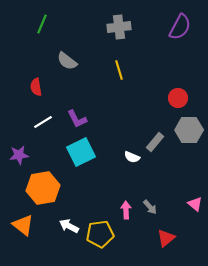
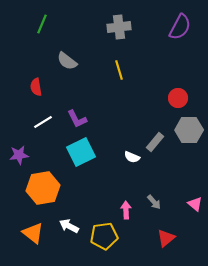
gray arrow: moved 4 px right, 5 px up
orange triangle: moved 10 px right, 8 px down
yellow pentagon: moved 4 px right, 2 px down
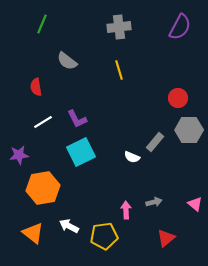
gray arrow: rotated 63 degrees counterclockwise
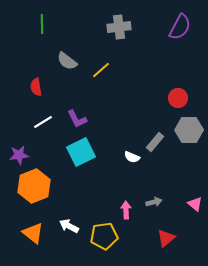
green line: rotated 24 degrees counterclockwise
yellow line: moved 18 px left; rotated 66 degrees clockwise
orange hexagon: moved 9 px left, 2 px up; rotated 12 degrees counterclockwise
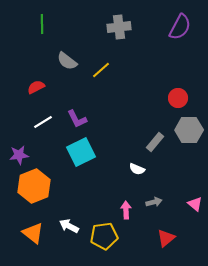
red semicircle: rotated 72 degrees clockwise
white semicircle: moved 5 px right, 12 px down
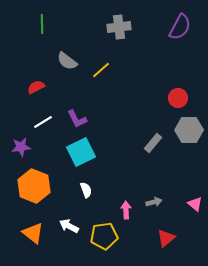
gray rectangle: moved 2 px left, 1 px down
purple star: moved 2 px right, 8 px up
white semicircle: moved 51 px left, 21 px down; rotated 133 degrees counterclockwise
orange hexagon: rotated 16 degrees counterclockwise
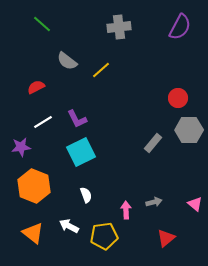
green line: rotated 48 degrees counterclockwise
white semicircle: moved 5 px down
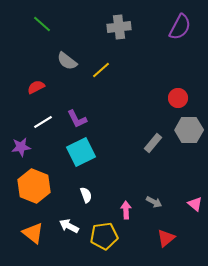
gray arrow: rotated 42 degrees clockwise
